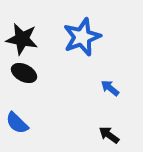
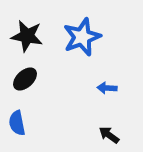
black star: moved 5 px right, 3 px up
black ellipse: moved 1 px right, 6 px down; rotated 70 degrees counterclockwise
blue arrow: moved 3 px left; rotated 36 degrees counterclockwise
blue semicircle: rotated 35 degrees clockwise
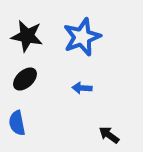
blue arrow: moved 25 px left
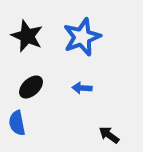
black star: rotated 12 degrees clockwise
black ellipse: moved 6 px right, 8 px down
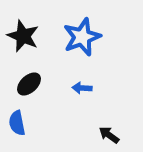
black star: moved 4 px left
black ellipse: moved 2 px left, 3 px up
